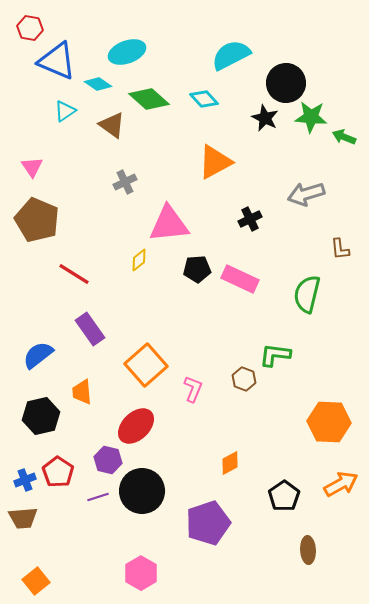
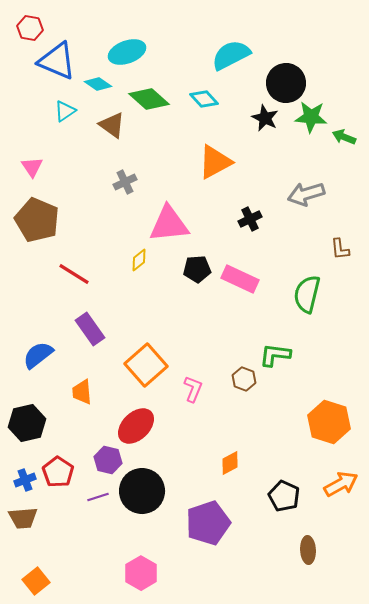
black hexagon at (41, 416): moved 14 px left, 7 px down
orange hexagon at (329, 422): rotated 15 degrees clockwise
black pentagon at (284, 496): rotated 12 degrees counterclockwise
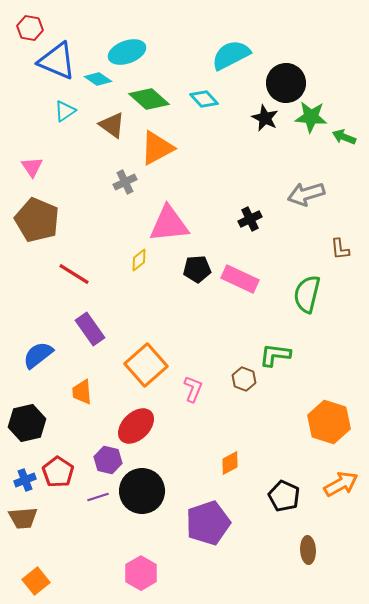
cyan diamond at (98, 84): moved 5 px up
orange triangle at (215, 162): moved 58 px left, 14 px up
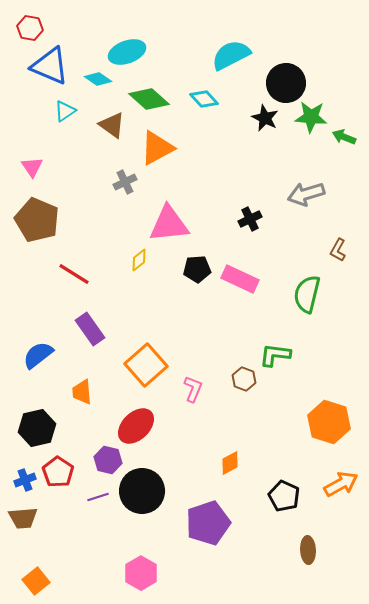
blue triangle at (57, 61): moved 7 px left, 5 px down
brown L-shape at (340, 249): moved 2 px left, 1 px down; rotated 35 degrees clockwise
black hexagon at (27, 423): moved 10 px right, 5 px down
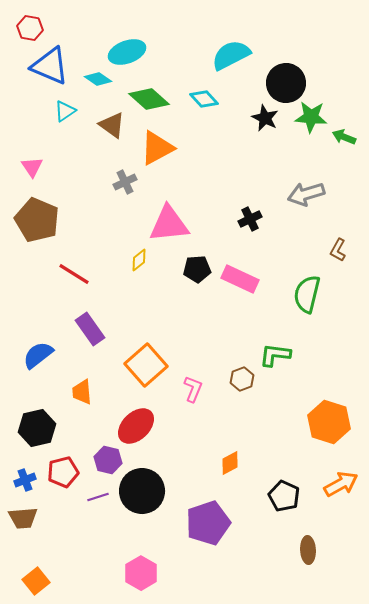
brown hexagon at (244, 379): moved 2 px left; rotated 20 degrees clockwise
red pentagon at (58, 472): moved 5 px right; rotated 24 degrees clockwise
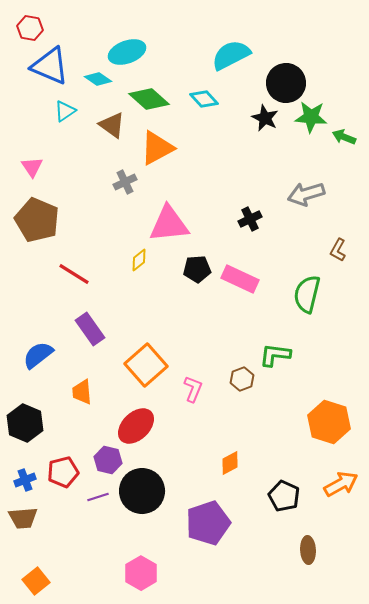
black hexagon at (37, 428): moved 12 px left, 5 px up; rotated 24 degrees counterclockwise
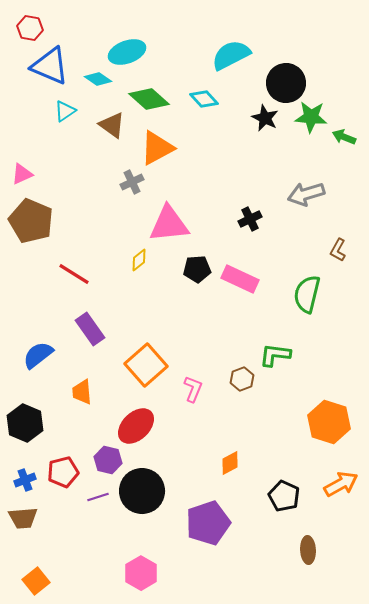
pink triangle at (32, 167): moved 10 px left, 7 px down; rotated 40 degrees clockwise
gray cross at (125, 182): moved 7 px right
brown pentagon at (37, 220): moved 6 px left, 1 px down
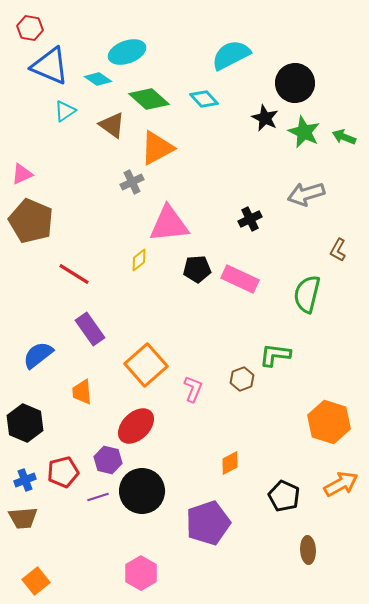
black circle at (286, 83): moved 9 px right
green star at (311, 117): moved 7 px left, 15 px down; rotated 20 degrees clockwise
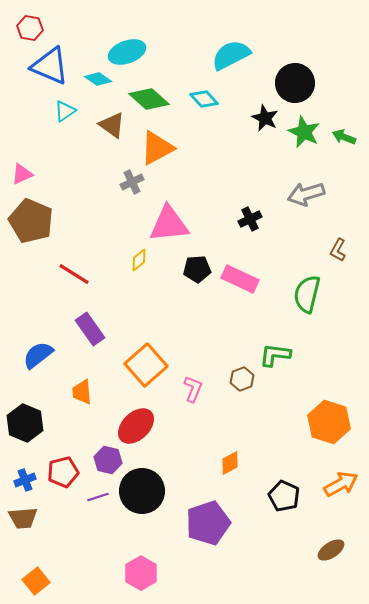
brown ellipse at (308, 550): moved 23 px right; rotated 60 degrees clockwise
